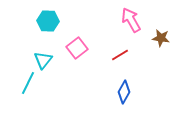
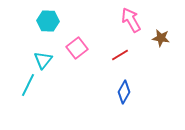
cyan line: moved 2 px down
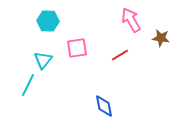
pink square: rotated 30 degrees clockwise
blue diamond: moved 20 px left, 14 px down; rotated 40 degrees counterclockwise
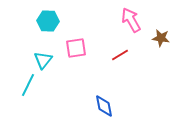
pink square: moved 1 px left
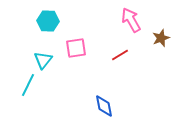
brown star: rotated 30 degrees counterclockwise
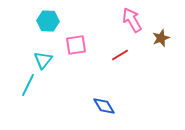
pink arrow: moved 1 px right
pink square: moved 3 px up
blue diamond: rotated 20 degrees counterclockwise
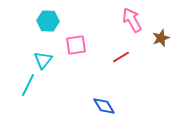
red line: moved 1 px right, 2 px down
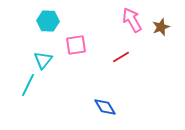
brown star: moved 11 px up
blue diamond: moved 1 px right, 1 px down
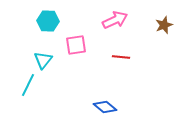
pink arrow: moved 17 px left; rotated 95 degrees clockwise
brown star: moved 3 px right, 2 px up
red line: rotated 36 degrees clockwise
blue diamond: rotated 20 degrees counterclockwise
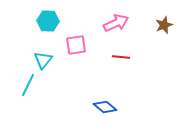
pink arrow: moved 1 px right, 3 px down
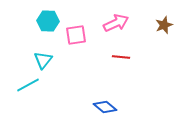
pink square: moved 10 px up
cyan line: rotated 35 degrees clockwise
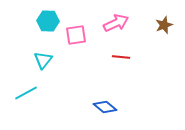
cyan line: moved 2 px left, 8 px down
